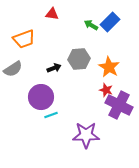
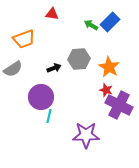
cyan line: moved 2 px left, 1 px down; rotated 56 degrees counterclockwise
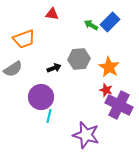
purple star: rotated 16 degrees clockwise
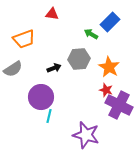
green arrow: moved 9 px down
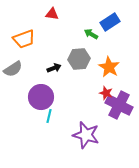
blue rectangle: rotated 12 degrees clockwise
red star: moved 3 px down
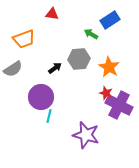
blue rectangle: moved 2 px up
black arrow: moved 1 px right; rotated 16 degrees counterclockwise
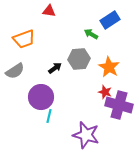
red triangle: moved 3 px left, 3 px up
gray semicircle: moved 2 px right, 2 px down
red star: moved 1 px left, 1 px up
purple cross: rotated 12 degrees counterclockwise
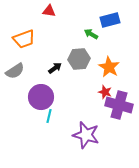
blue rectangle: rotated 18 degrees clockwise
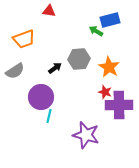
green arrow: moved 5 px right, 3 px up
purple cross: rotated 16 degrees counterclockwise
